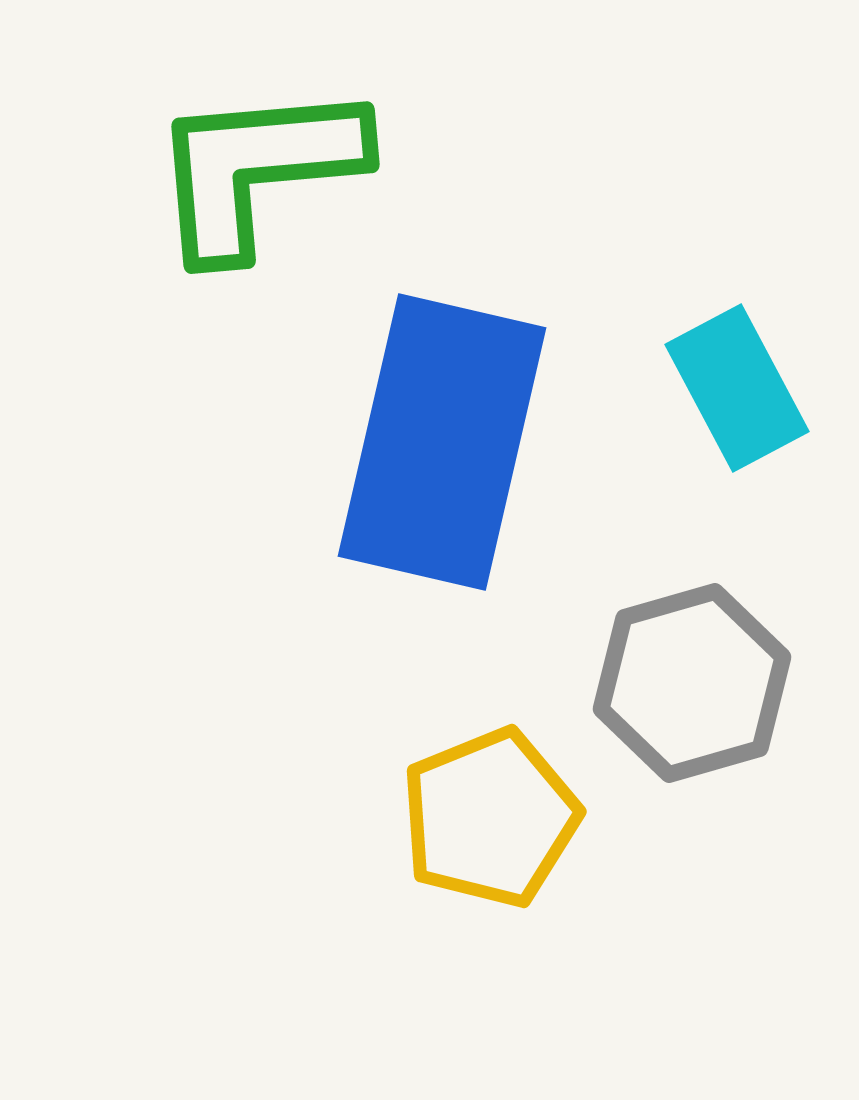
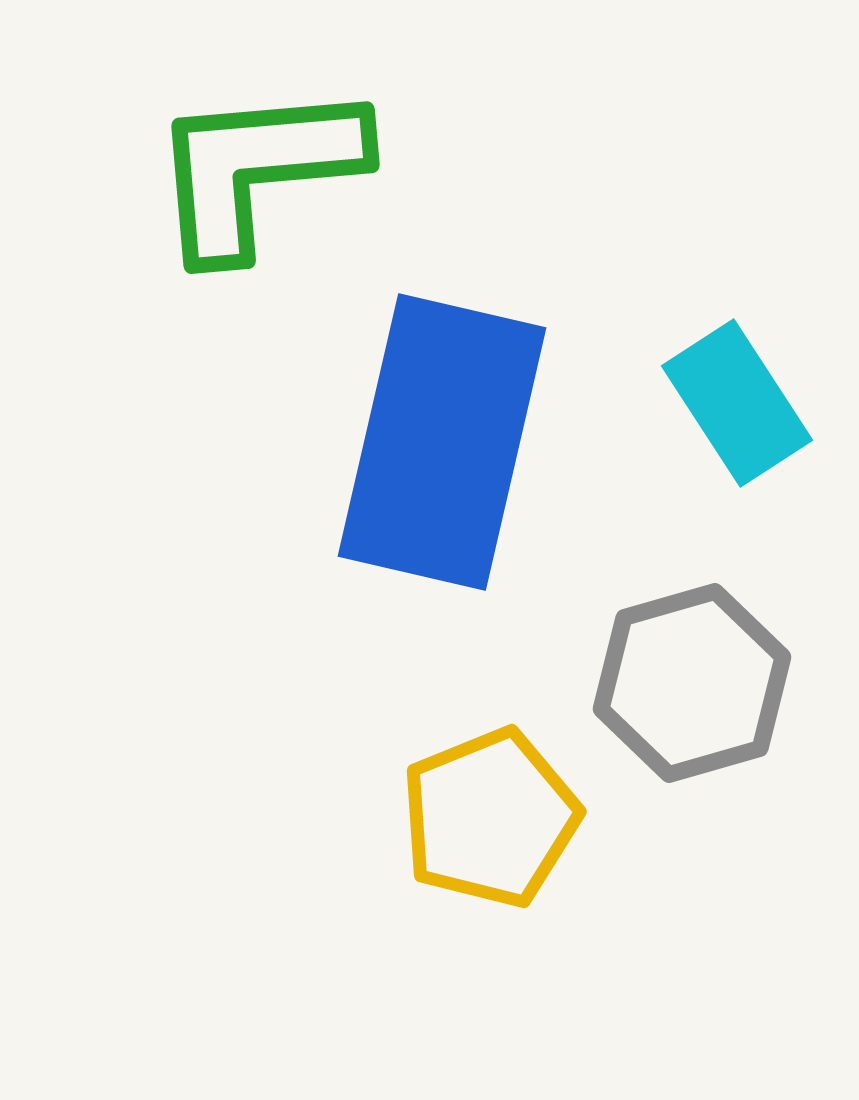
cyan rectangle: moved 15 px down; rotated 5 degrees counterclockwise
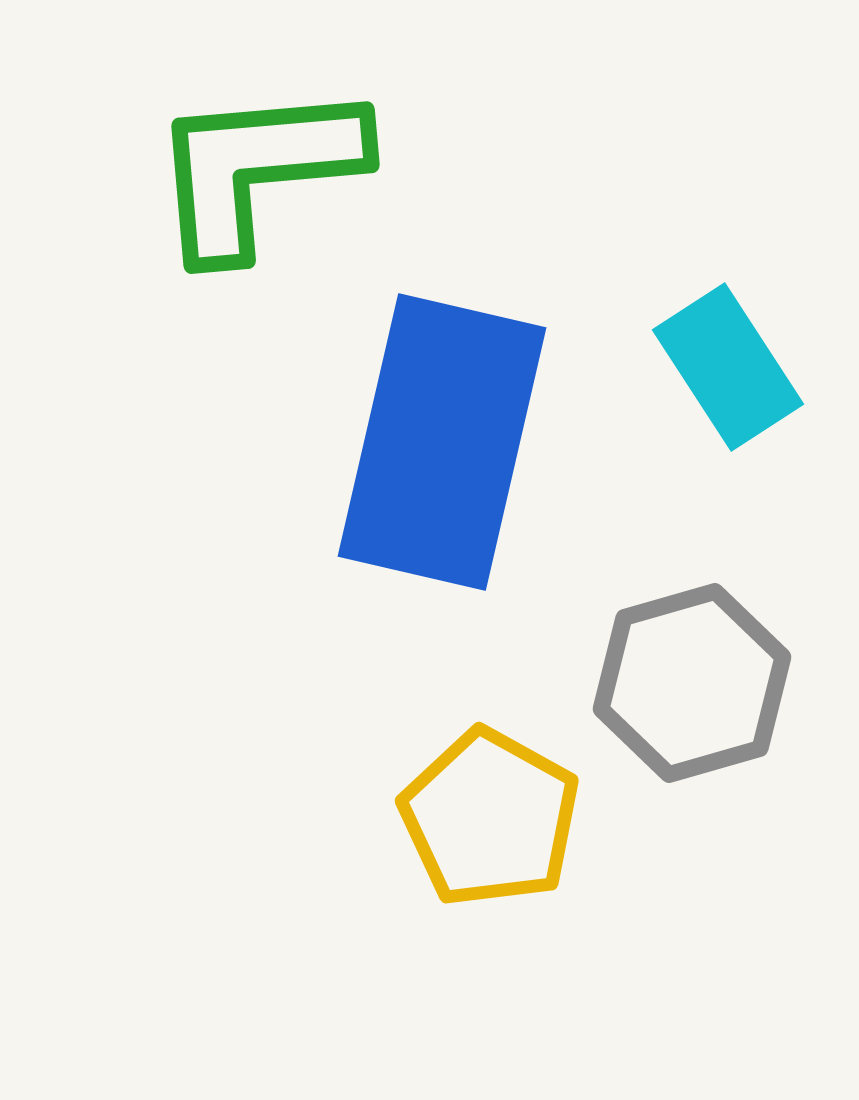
cyan rectangle: moved 9 px left, 36 px up
yellow pentagon: rotated 21 degrees counterclockwise
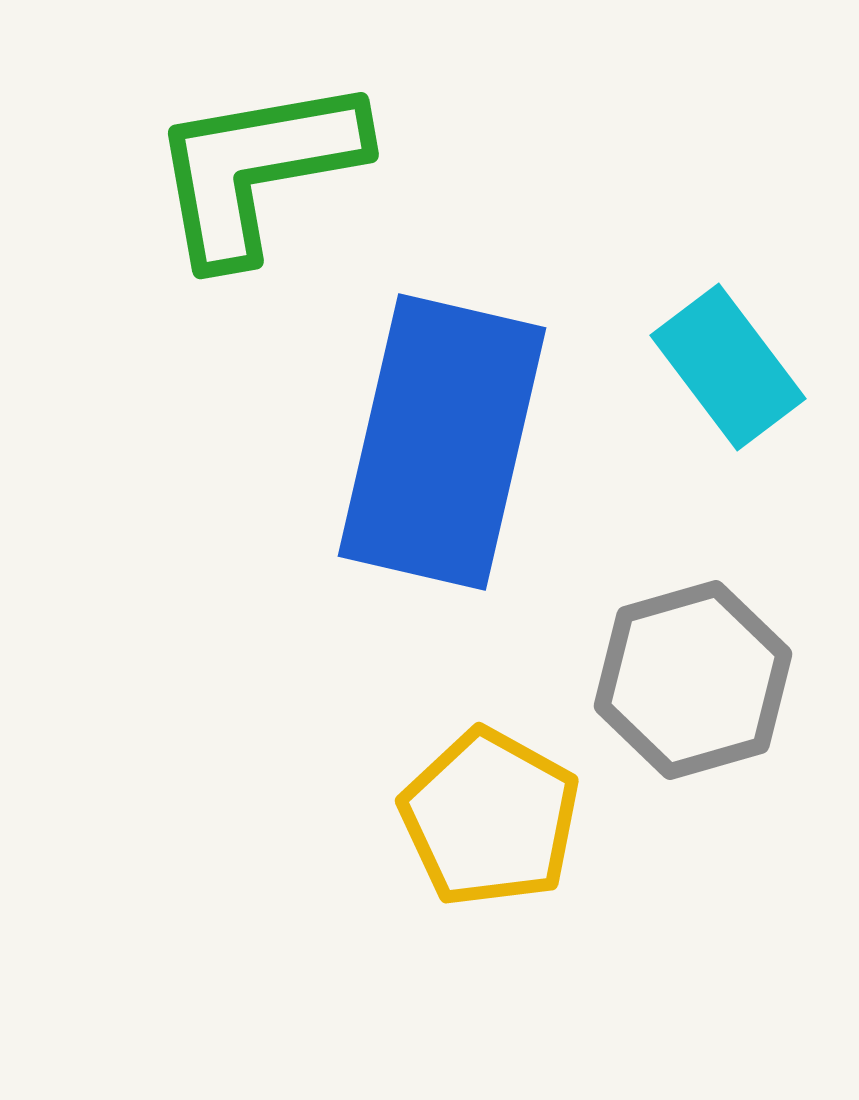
green L-shape: rotated 5 degrees counterclockwise
cyan rectangle: rotated 4 degrees counterclockwise
gray hexagon: moved 1 px right, 3 px up
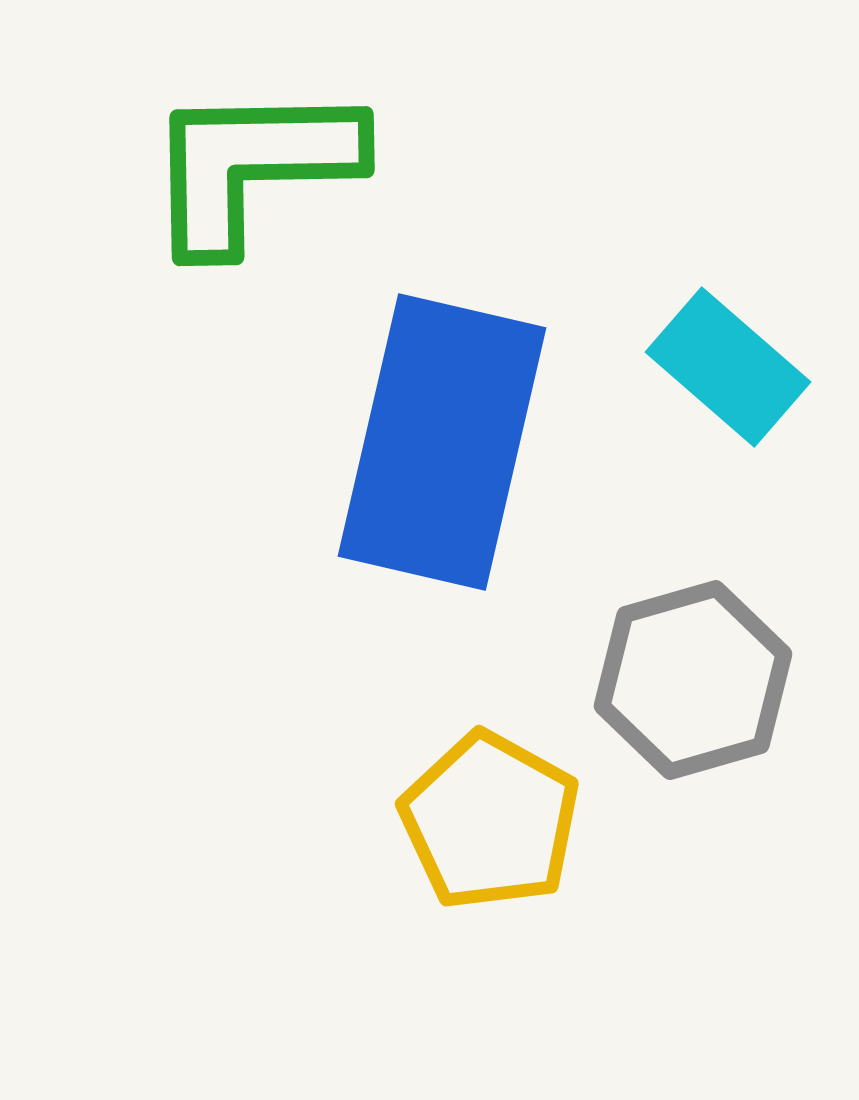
green L-shape: moved 5 px left, 3 px up; rotated 9 degrees clockwise
cyan rectangle: rotated 12 degrees counterclockwise
yellow pentagon: moved 3 px down
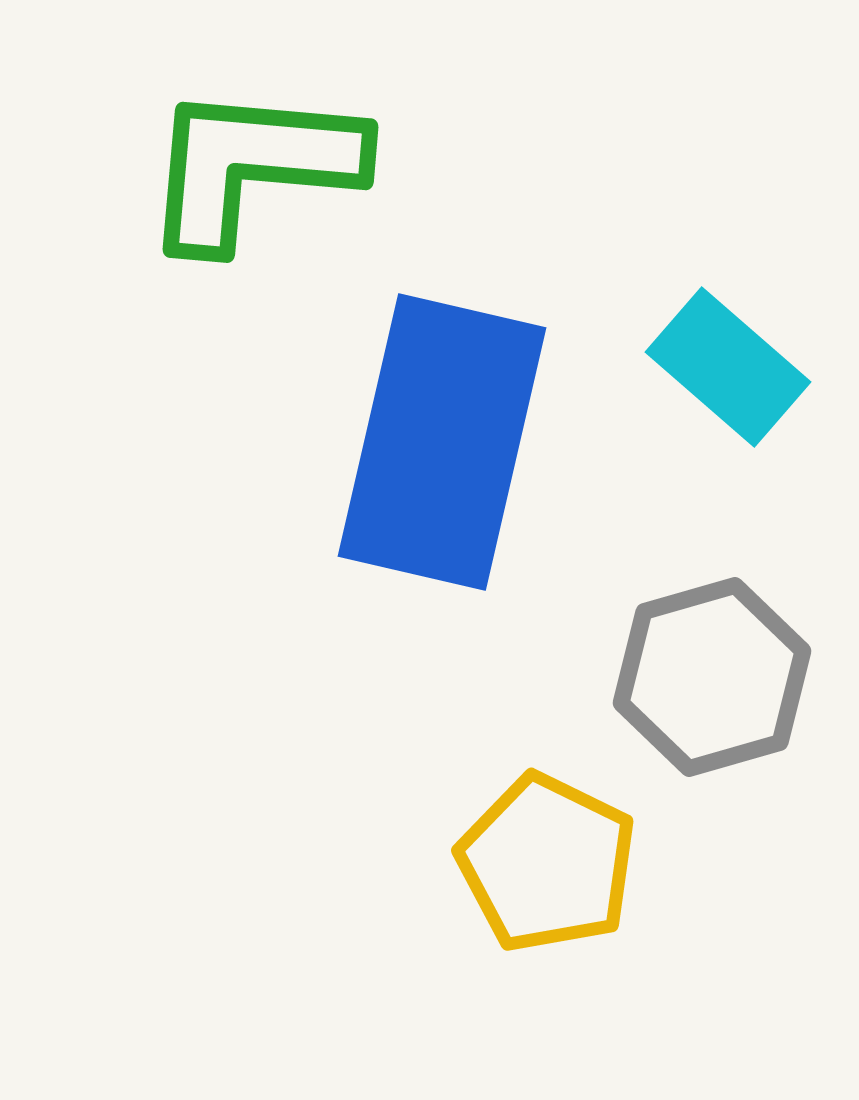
green L-shape: rotated 6 degrees clockwise
gray hexagon: moved 19 px right, 3 px up
yellow pentagon: moved 57 px right, 42 px down; rotated 3 degrees counterclockwise
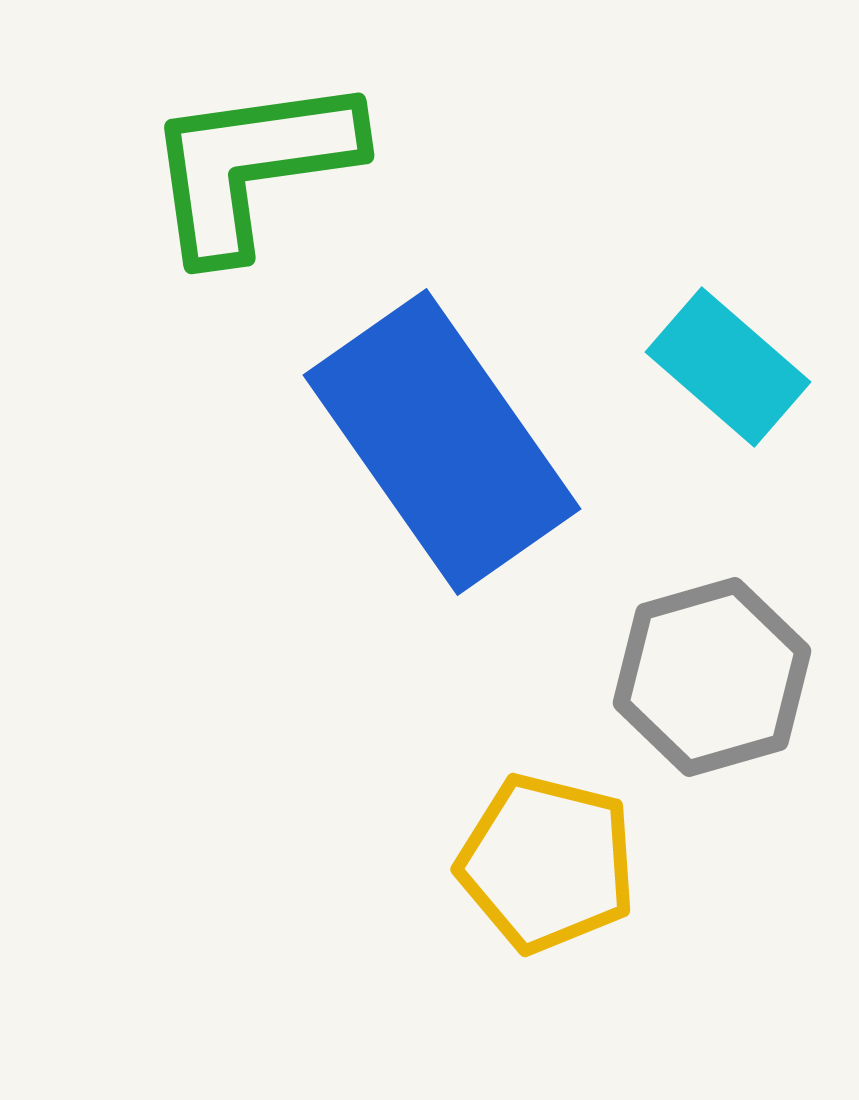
green L-shape: rotated 13 degrees counterclockwise
blue rectangle: rotated 48 degrees counterclockwise
yellow pentagon: rotated 12 degrees counterclockwise
